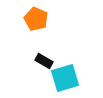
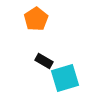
orange pentagon: rotated 15 degrees clockwise
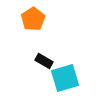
orange pentagon: moved 3 px left
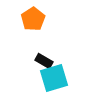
cyan square: moved 11 px left
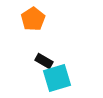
cyan square: moved 3 px right
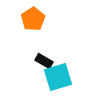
cyan square: moved 1 px right, 1 px up
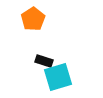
black rectangle: rotated 12 degrees counterclockwise
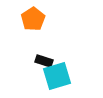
cyan square: moved 1 px left, 1 px up
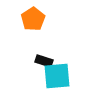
cyan square: rotated 12 degrees clockwise
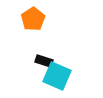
cyan square: rotated 28 degrees clockwise
